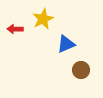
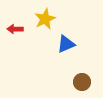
yellow star: moved 2 px right
brown circle: moved 1 px right, 12 px down
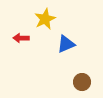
red arrow: moved 6 px right, 9 px down
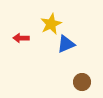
yellow star: moved 6 px right, 5 px down
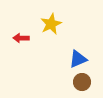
blue triangle: moved 12 px right, 15 px down
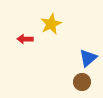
red arrow: moved 4 px right, 1 px down
blue triangle: moved 10 px right, 1 px up; rotated 18 degrees counterclockwise
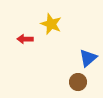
yellow star: rotated 25 degrees counterclockwise
brown circle: moved 4 px left
